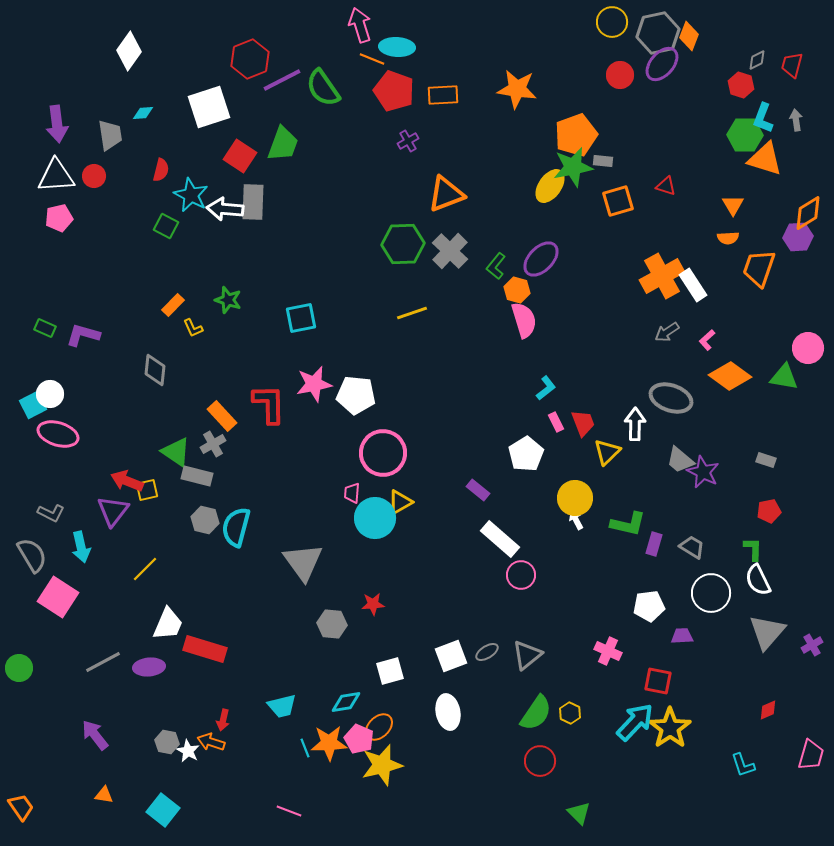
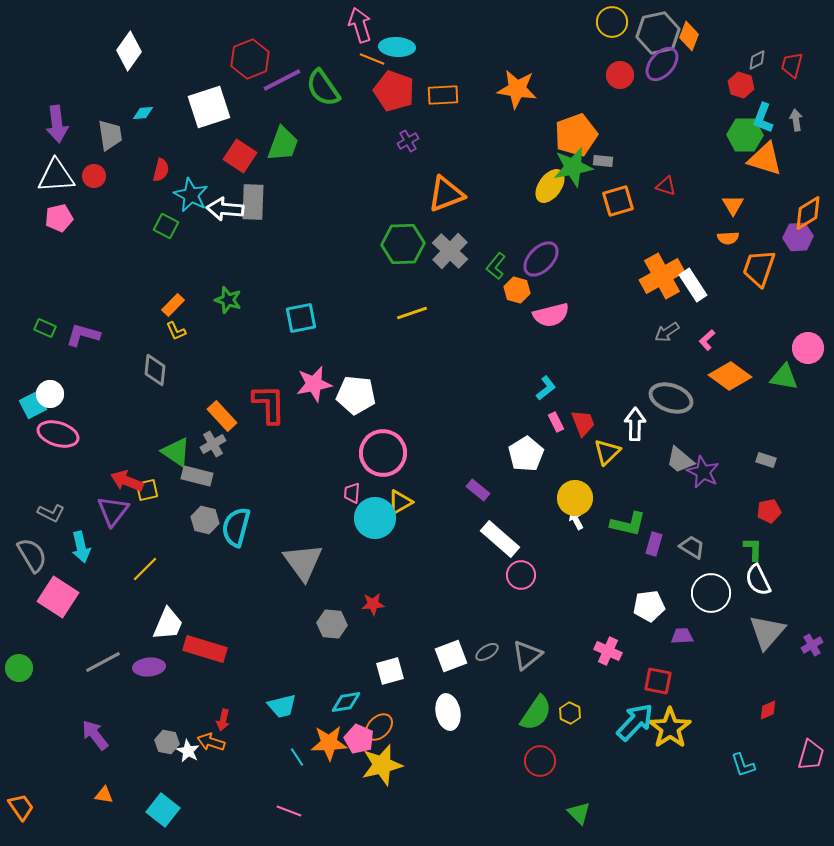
pink semicircle at (524, 320): moved 27 px right, 5 px up; rotated 93 degrees clockwise
yellow L-shape at (193, 328): moved 17 px left, 3 px down
cyan line at (305, 748): moved 8 px left, 9 px down; rotated 12 degrees counterclockwise
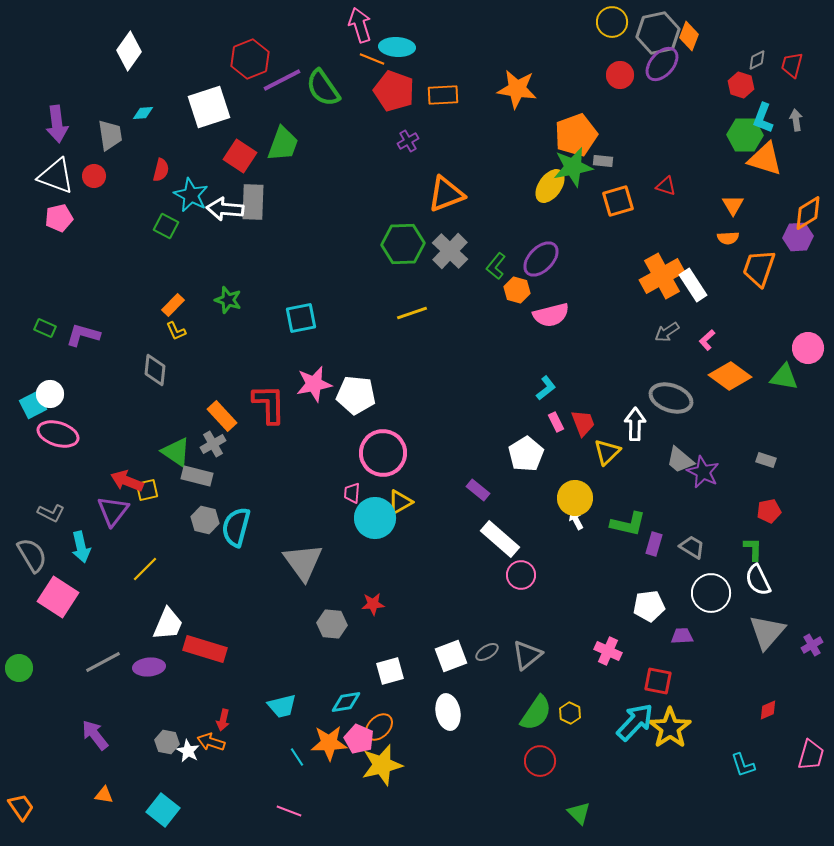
white triangle at (56, 176): rotated 24 degrees clockwise
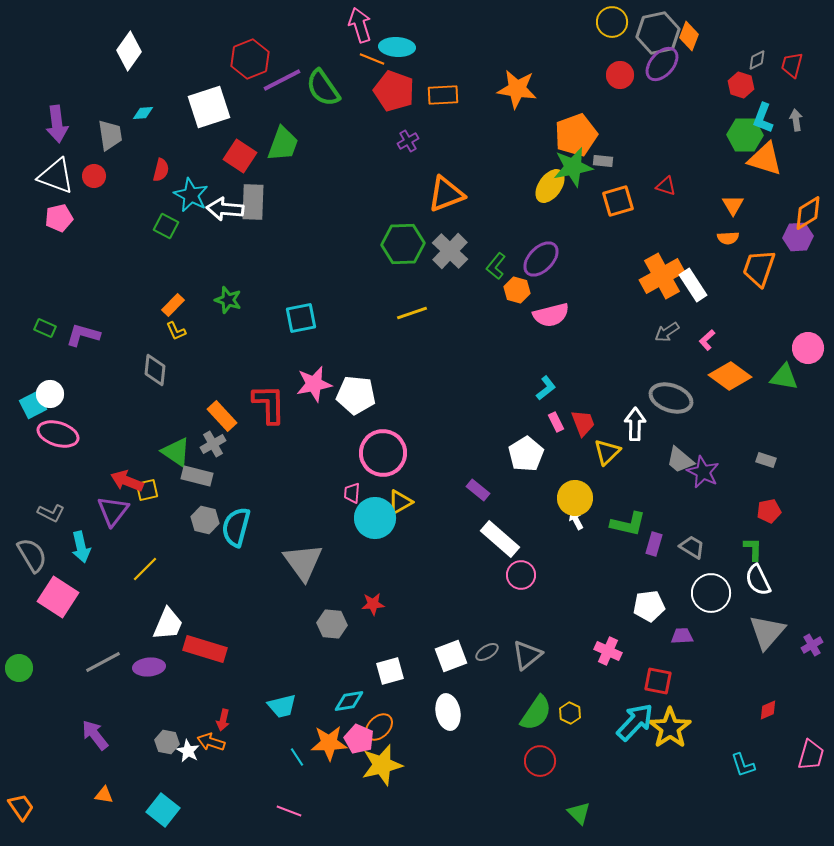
cyan diamond at (346, 702): moved 3 px right, 1 px up
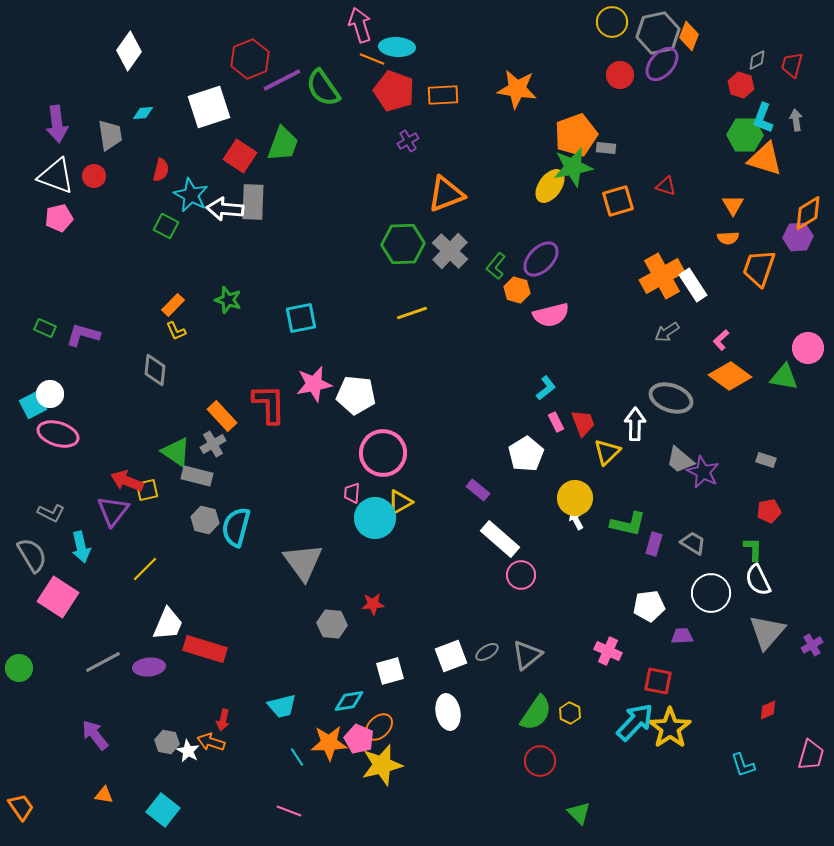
gray rectangle at (603, 161): moved 3 px right, 13 px up
pink L-shape at (707, 340): moved 14 px right
gray trapezoid at (692, 547): moved 1 px right, 4 px up
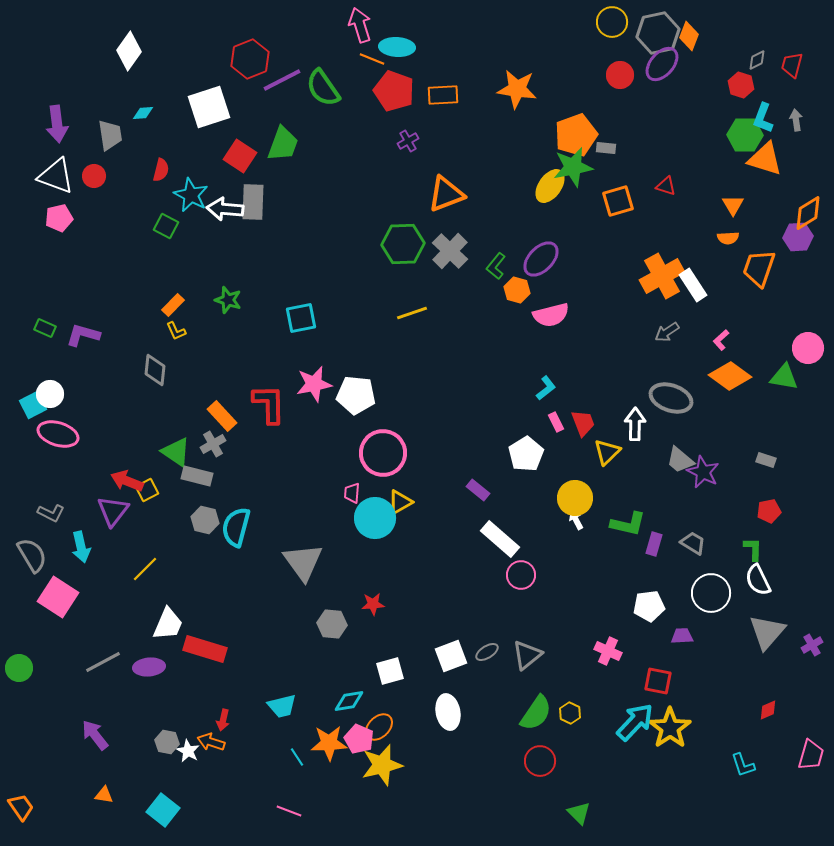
yellow square at (147, 490): rotated 15 degrees counterclockwise
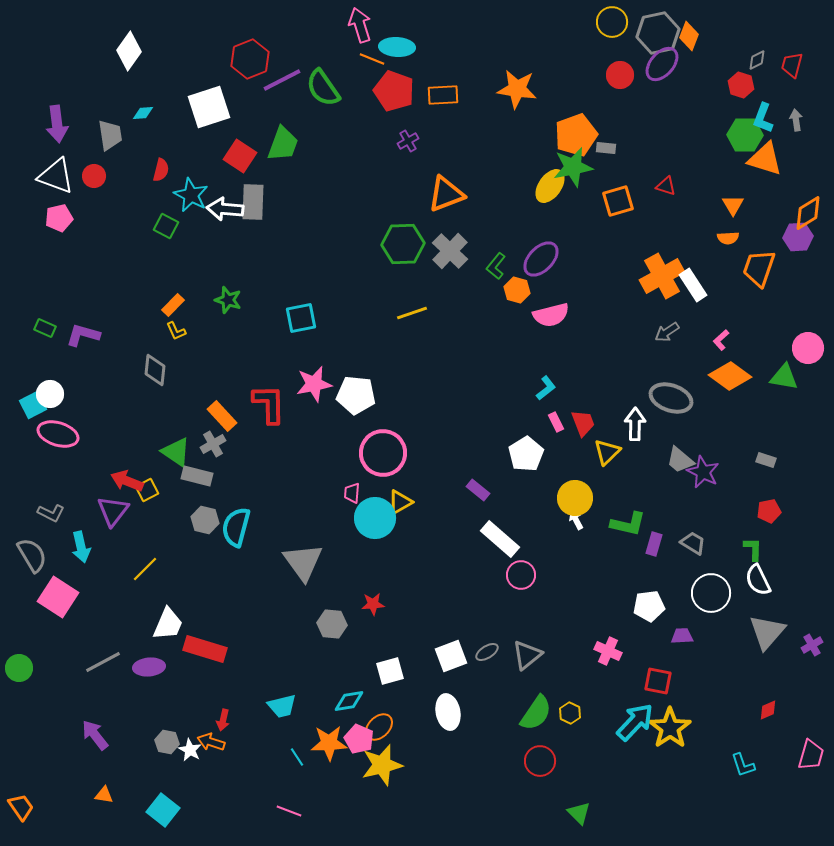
white star at (188, 751): moved 2 px right, 1 px up
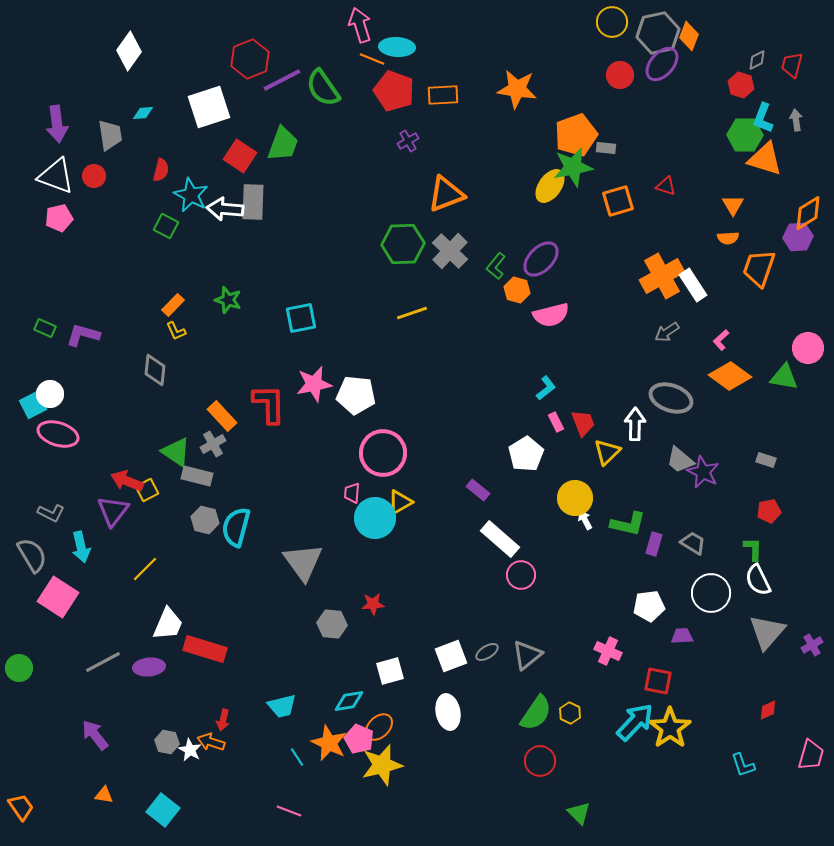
white arrow at (576, 520): moved 9 px right
orange star at (329, 743): rotated 27 degrees clockwise
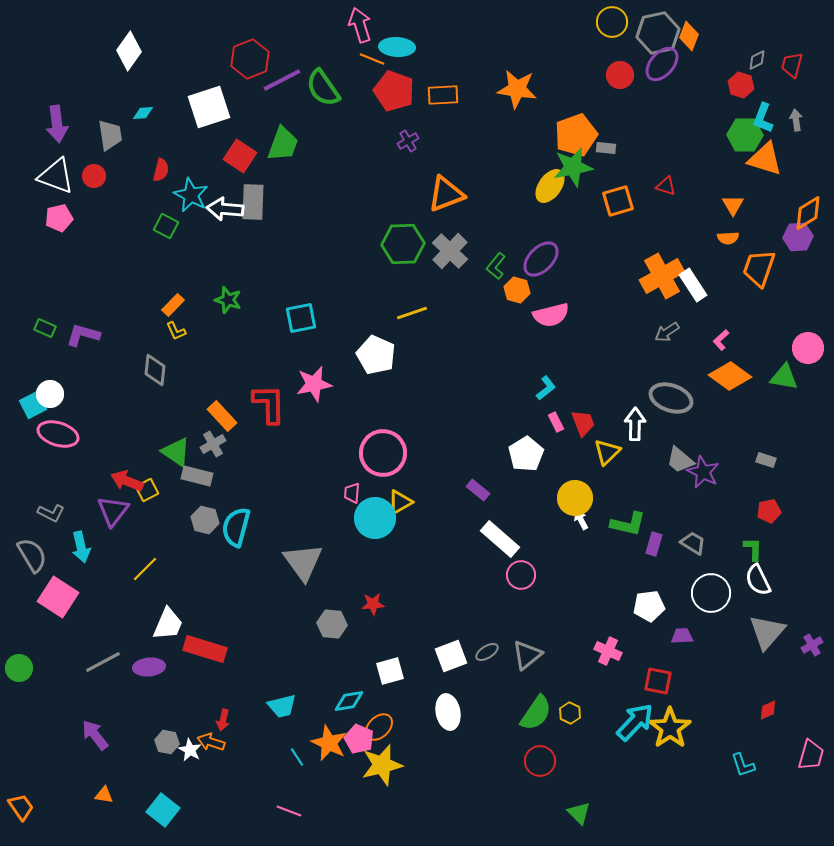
white pentagon at (356, 395): moved 20 px right, 40 px up; rotated 18 degrees clockwise
white arrow at (585, 520): moved 4 px left
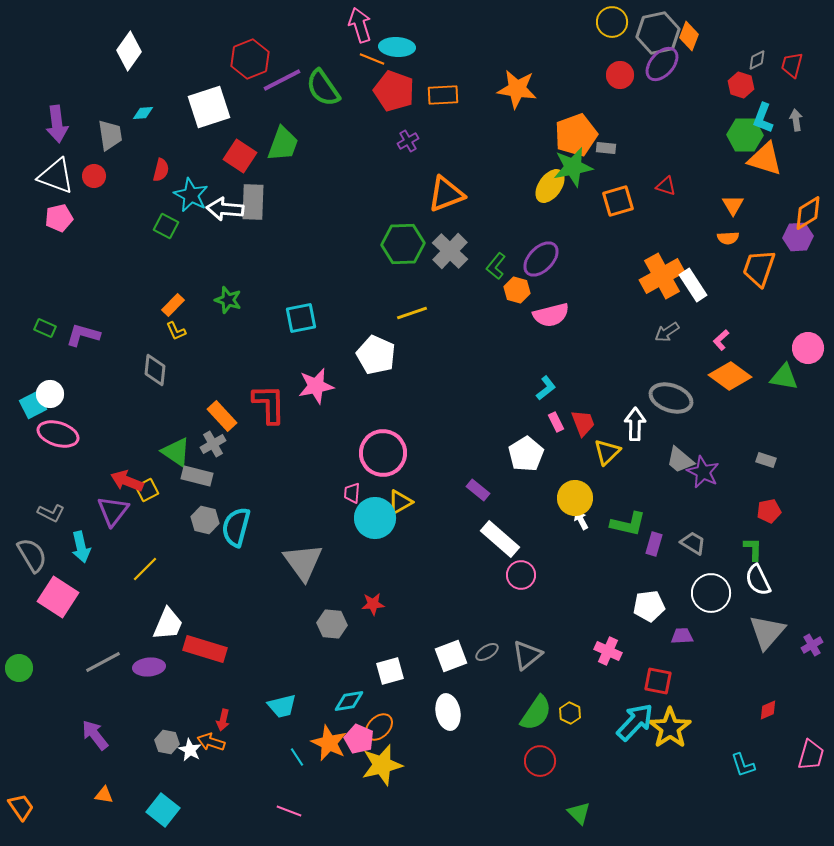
pink star at (314, 384): moved 2 px right, 2 px down
